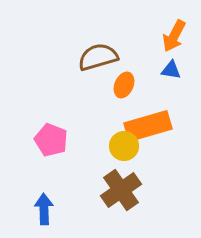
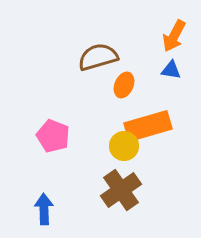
pink pentagon: moved 2 px right, 4 px up
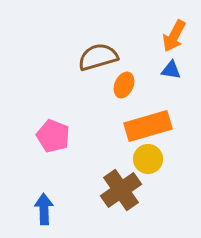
yellow circle: moved 24 px right, 13 px down
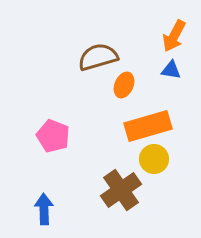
yellow circle: moved 6 px right
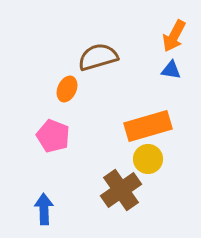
orange ellipse: moved 57 px left, 4 px down
yellow circle: moved 6 px left
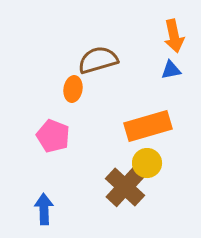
orange arrow: rotated 40 degrees counterclockwise
brown semicircle: moved 3 px down
blue triangle: rotated 20 degrees counterclockwise
orange ellipse: moved 6 px right; rotated 15 degrees counterclockwise
yellow circle: moved 1 px left, 4 px down
brown cross: moved 4 px right, 3 px up; rotated 12 degrees counterclockwise
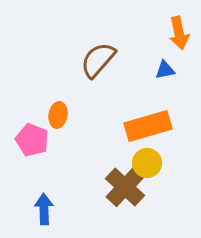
orange arrow: moved 5 px right, 3 px up
brown semicircle: rotated 33 degrees counterclockwise
blue triangle: moved 6 px left
orange ellipse: moved 15 px left, 26 px down
pink pentagon: moved 21 px left, 4 px down
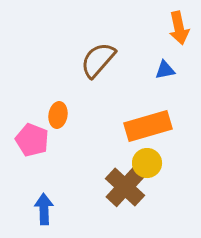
orange arrow: moved 5 px up
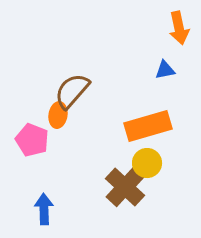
brown semicircle: moved 26 px left, 31 px down
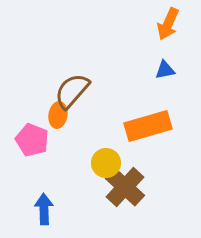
orange arrow: moved 11 px left, 4 px up; rotated 36 degrees clockwise
yellow circle: moved 41 px left
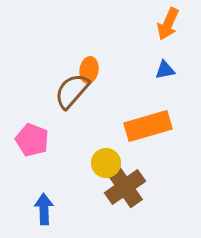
orange ellipse: moved 31 px right, 45 px up
brown cross: rotated 12 degrees clockwise
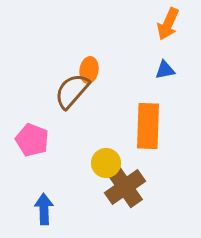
orange rectangle: rotated 72 degrees counterclockwise
